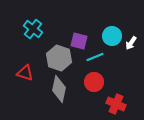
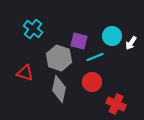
red circle: moved 2 px left
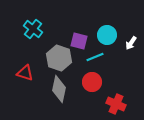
cyan circle: moved 5 px left, 1 px up
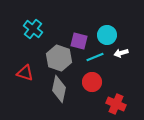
white arrow: moved 10 px left, 10 px down; rotated 40 degrees clockwise
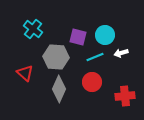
cyan circle: moved 2 px left
purple square: moved 1 px left, 4 px up
gray hexagon: moved 3 px left, 1 px up; rotated 15 degrees counterclockwise
red triangle: rotated 24 degrees clockwise
gray diamond: rotated 12 degrees clockwise
red cross: moved 9 px right, 8 px up; rotated 30 degrees counterclockwise
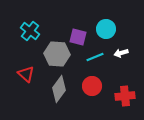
cyan cross: moved 3 px left, 2 px down
cyan circle: moved 1 px right, 6 px up
gray hexagon: moved 1 px right, 3 px up
red triangle: moved 1 px right, 1 px down
red circle: moved 4 px down
gray diamond: rotated 12 degrees clockwise
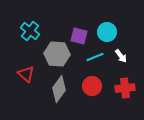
cyan circle: moved 1 px right, 3 px down
purple square: moved 1 px right, 1 px up
white arrow: moved 3 px down; rotated 112 degrees counterclockwise
red cross: moved 8 px up
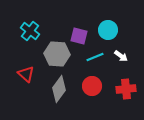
cyan circle: moved 1 px right, 2 px up
white arrow: rotated 16 degrees counterclockwise
red cross: moved 1 px right, 1 px down
